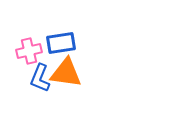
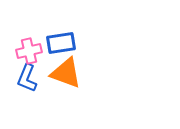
orange triangle: rotated 12 degrees clockwise
blue L-shape: moved 13 px left
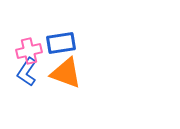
blue L-shape: moved 6 px up; rotated 12 degrees clockwise
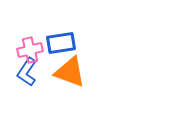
pink cross: moved 1 px right, 1 px up
orange triangle: moved 4 px right, 1 px up
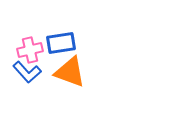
blue L-shape: rotated 76 degrees counterclockwise
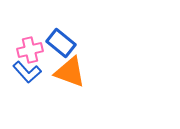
blue rectangle: rotated 48 degrees clockwise
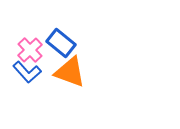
pink cross: rotated 30 degrees counterclockwise
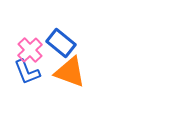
blue L-shape: rotated 20 degrees clockwise
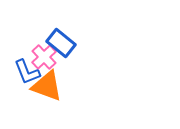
pink cross: moved 14 px right, 7 px down
orange triangle: moved 23 px left, 14 px down
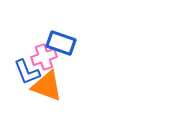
blue rectangle: rotated 20 degrees counterclockwise
pink cross: rotated 25 degrees clockwise
